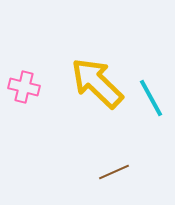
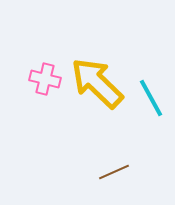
pink cross: moved 21 px right, 8 px up
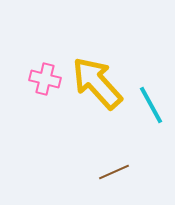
yellow arrow: rotated 4 degrees clockwise
cyan line: moved 7 px down
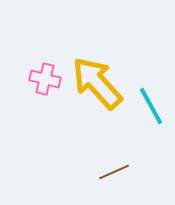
cyan line: moved 1 px down
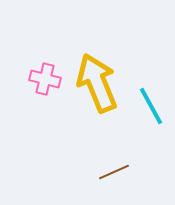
yellow arrow: rotated 20 degrees clockwise
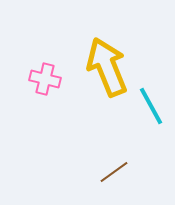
yellow arrow: moved 10 px right, 16 px up
brown line: rotated 12 degrees counterclockwise
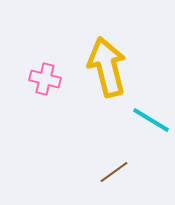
yellow arrow: rotated 8 degrees clockwise
cyan line: moved 14 px down; rotated 30 degrees counterclockwise
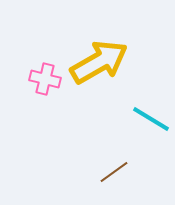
yellow arrow: moved 8 px left, 5 px up; rotated 74 degrees clockwise
cyan line: moved 1 px up
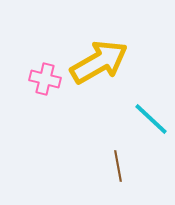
cyan line: rotated 12 degrees clockwise
brown line: moved 4 px right, 6 px up; rotated 64 degrees counterclockwise
